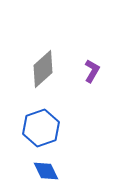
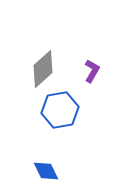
blue hexagon: moved 19 px right, 18 px up; rotated 9 degrees clockwise
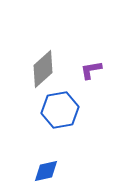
purple L-shape: moved 1 px left, 1 px up; rotated 130 degrees counterclockwise
blue diamond: rotated 76 degrees counterclockwise
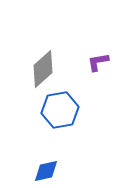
purple L-shape: moved 7 px right, 8 px up
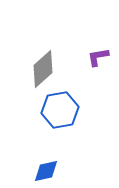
purple L-shape: moved 5 px up
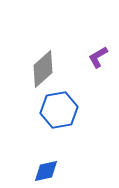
purple L-shape: rotated 20 degrees counterclockwise
blue hexagon: moved 1 px left
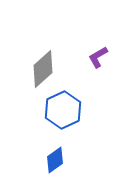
blue hexagon: moved 4 px right; rotated 15 degrees counterclockwise
blue diamond: moved 9 px right, 11 px up; rotated 24 degrees counterclockwise
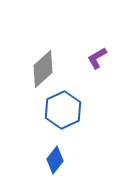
purple L-shape: moved 1 px left, 1 px down
blue diamond: rotated 16 degrees counterclockwise
